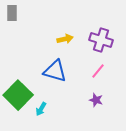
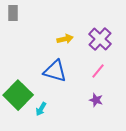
gray rectangle: moved 1 px right
purple cross: moved 1 px left, 1 px up; rotated 25 degrees clockwise
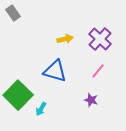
gray rectangle: rotated 35 degrees counterclockwise
purple star: moved 5 px left
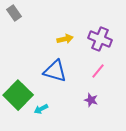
gray rectangle: moved 1 px right
purple cross: rotated 20 degrees counterclockwise
cyan arrow: rotated 32 degrees clockwise
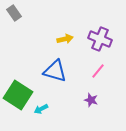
green square: rotated 12 degrees counterclockwise
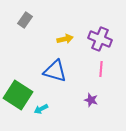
gray rectangle: moved 11 px right, 7 px down; rotated 70 degrees clockwise
pink line: moved 3 px right, 2 px up; rotated 35 degrees counterclockwise
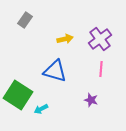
purple cross: rotated 30 degrees clockwise
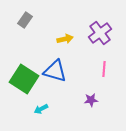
purple cross: moved 6 px up
pink line: moved 3 px right
green square: moved 6 px right, 16 px up
purple star: rotated 24 degrees counterclockwise
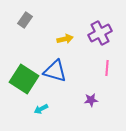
purple cross: rotated 10 degrees clockwise
pink line: moved 3 px right, 1 px up
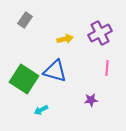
cyan arrow: moved 1 px down
